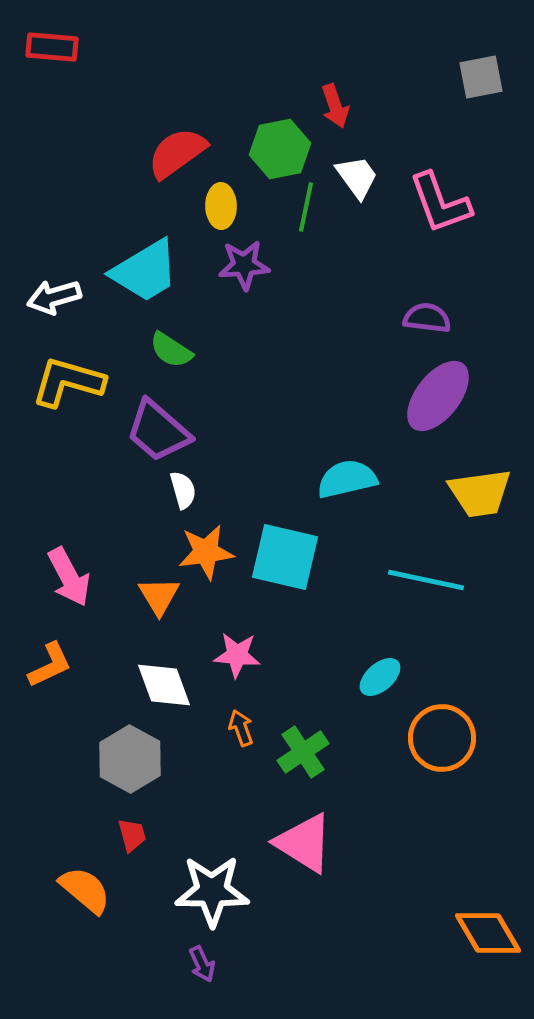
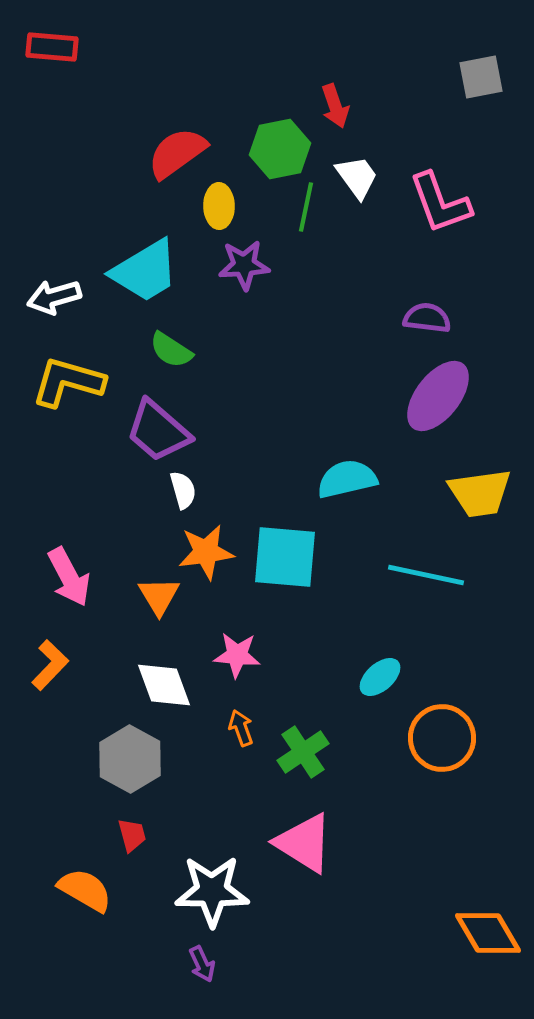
yellow ellipse: moved 2 px left
cyan square: rotated 8 degrees counterclockwise
cyan line: moved 5 px up
orange L-shape: rotated 21 degrees counterclockwise
orange semicircle: rotated 10 degrees counterclockwise
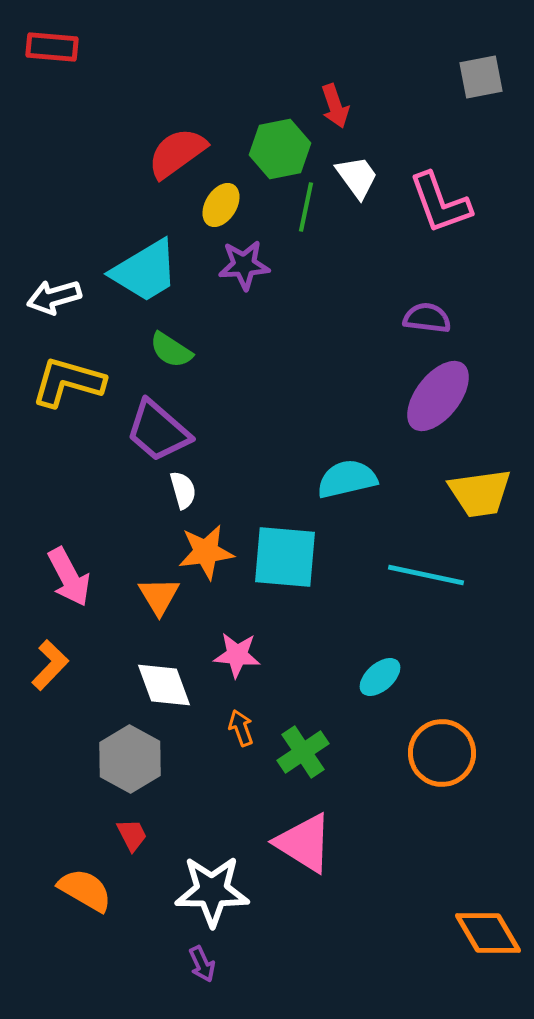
yellow ellipse: moved 2 px right, 1 px up; rotated 33 degrees clockwise
orange circle: moved 15 px down
red trapezoid: rotated 12 degrees counterclockwise
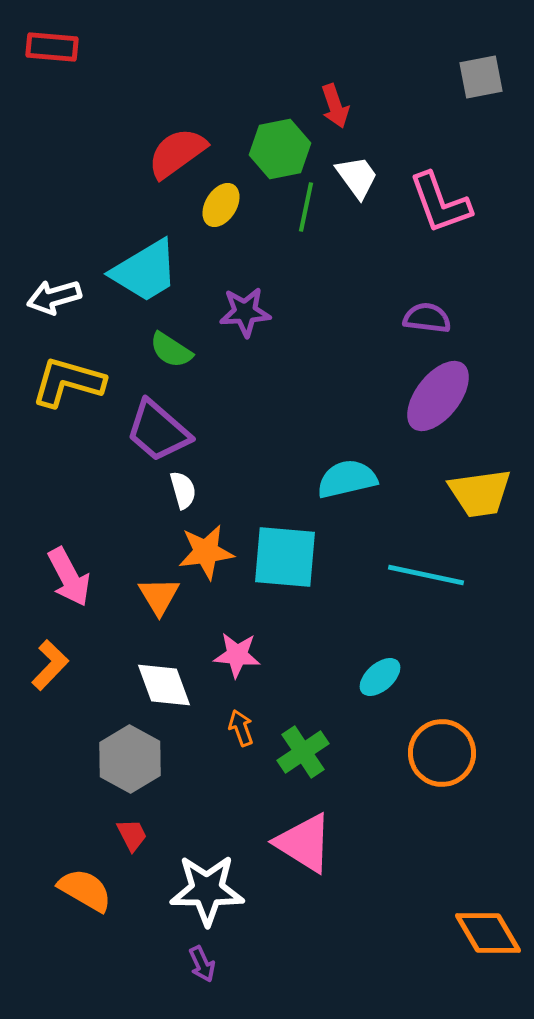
purple star: moved 1 px right, 47 px down
white star: moved 5 px left, 1 px up
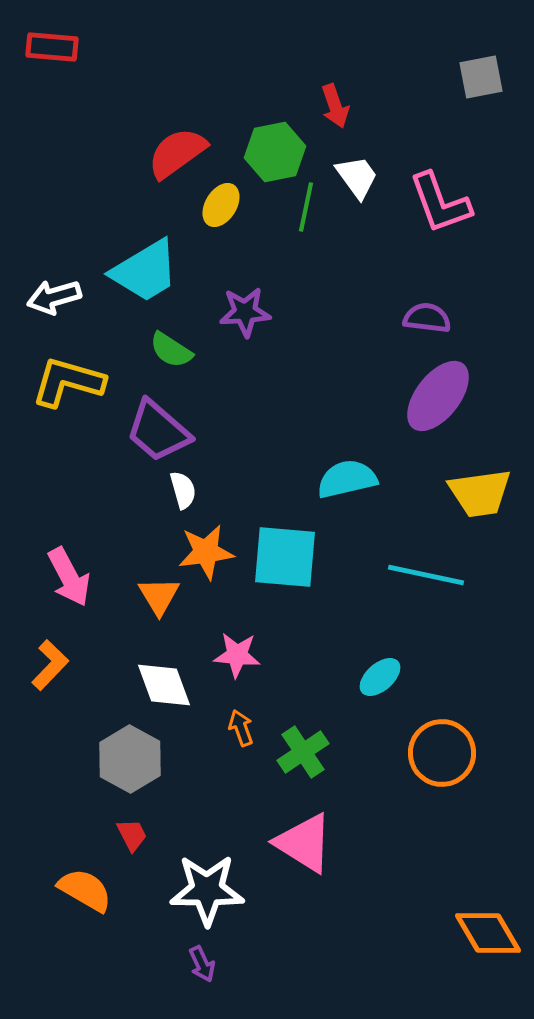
green hexagon: moved 5 px left, 3 px down
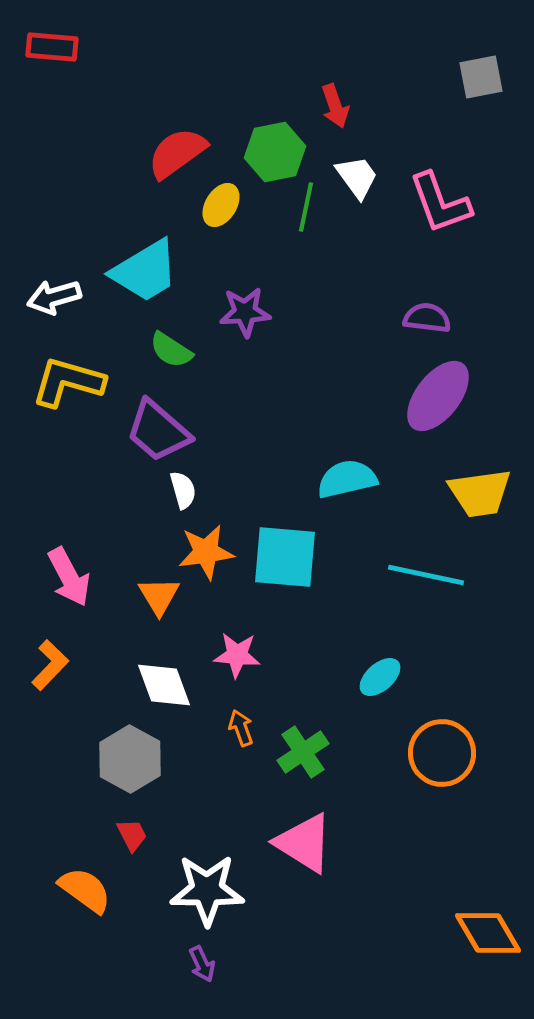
orange semicircle: rotated 6 degrees clockwise
